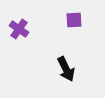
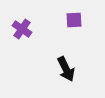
purple cross: moved 3 px right
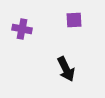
purple cross: rotated 24 degrees counterclockwise
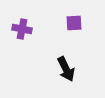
purple square: moved 3 px down
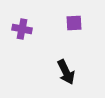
black arrow: moved 3 px down
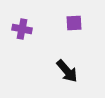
black arrow: moved 1 px right, 1 px up; rotated 15 degrees counterclockwise
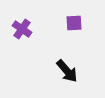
purple cross: rotated 24 degrees clockwise
